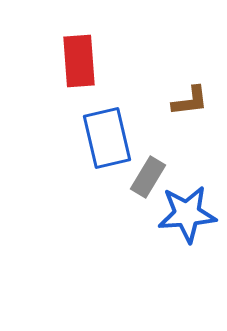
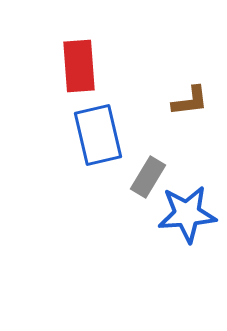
red rectangle: moved 5 px down
blue rectangle: moved 9 px left, 3 px up
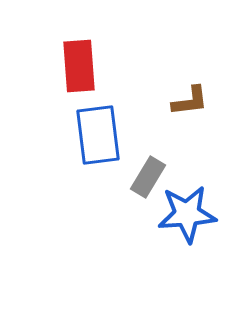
blue rectangle: rotated 6 degrees clockwise
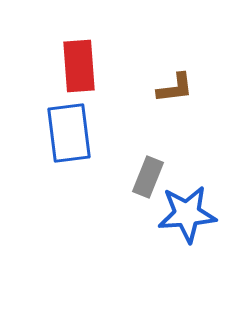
brown L-shape: moved 15 px left, 13 px up
blue rectangle: moved 29 px left, 2 px up
gray rectangle: rotated 9 degrees counterclockwise
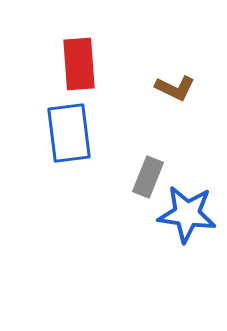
red rectangle: moved 2 px up
brown L-shape: rotated 33 degrees clockwise
blue star: rotated 12 degrees clockwise
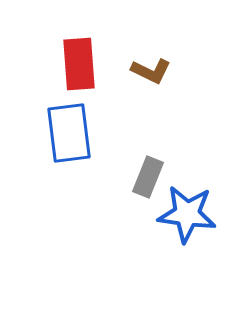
brown L-shape: moved 24 px left, 17 px up
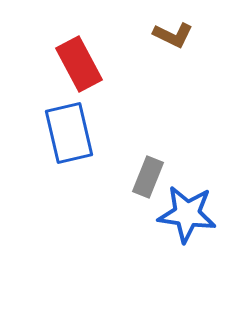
red rectangle: rotated 24 degrees counterclockwise
brown L-shape: moved 22 px right, 36 px up
blue rectangle: rotated 6 degrees counterclockwise
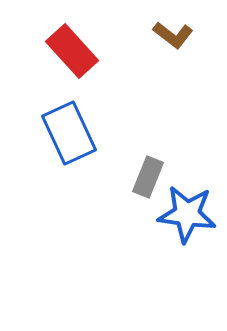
brown L-shape: rotated 12 degrees clockwise
red rectangle: moved 7 px left, 13 px up; rotated 14 degrees counterclockwise
blue rectangle: rotated 12 degrees counterclockwise
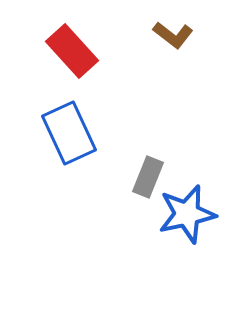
blue star: rotated 20 degrees counterclockwise
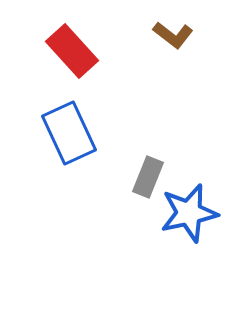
blue star: moved 2 px right, 1 px up
